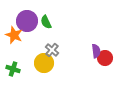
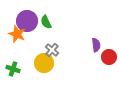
orange star: moved 3 px right, 1 px up
purple semicircle: moved 6 px up
red circle: moved 4 px right, 1 px up
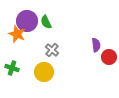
yellow circle: moved 9 px down
green cross: moved 1 px left, 1 px up
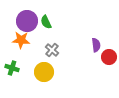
orange star: moved 4 px right, 6 px down; rotated 18 degrees counterclockwise
